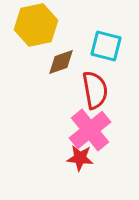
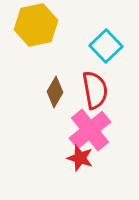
cyan square: rotated 32 degrees clockwise
brown diamond: moved 6 px left, 30 px down; rotated 40 degrees counterclockwise
red star: rotated 12 degrees clockwise
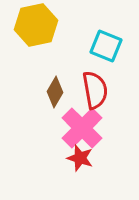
cyan square: rotated 24 degrees counterclockwise
pink cross: moved 8 px left, 2 px up; rotated 6 degrees counterclockwise
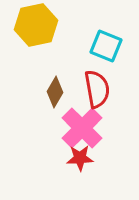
red semicircle: moved 2 px right, 1 px up
red star: rotated 20 degrees counterclockwise
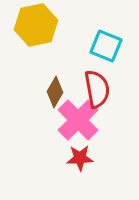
pink cross: moved 4 px left, 8 px up
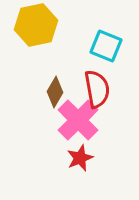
red star: rotated 20 degrees counterclockwise
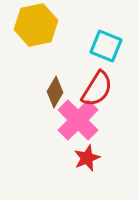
red semicircle: rotated 42 degrees clockwise
red star: moved 7 px right
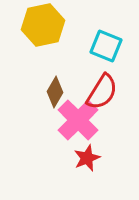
yellow hexagon: moved 7 px right
red semicircle: moved 5 px right, 3 px down
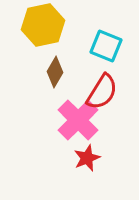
brown diamond: moved 20 px up
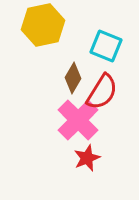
brown diamond: moved 18 px right, 6 px down
